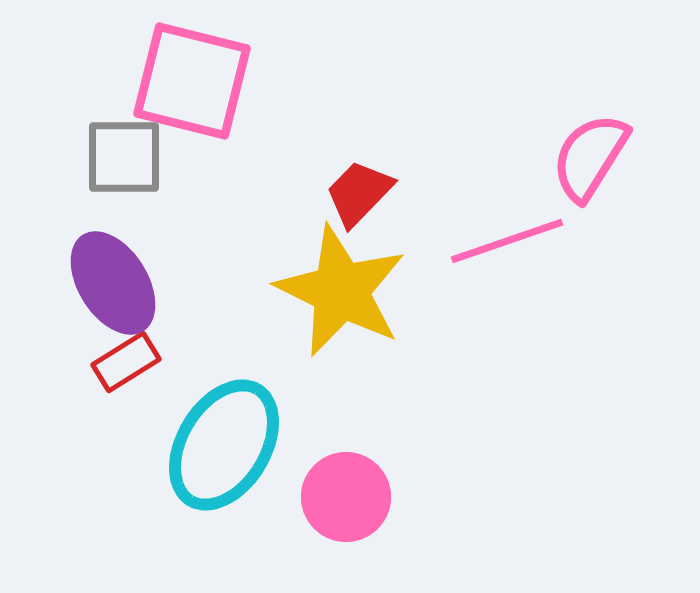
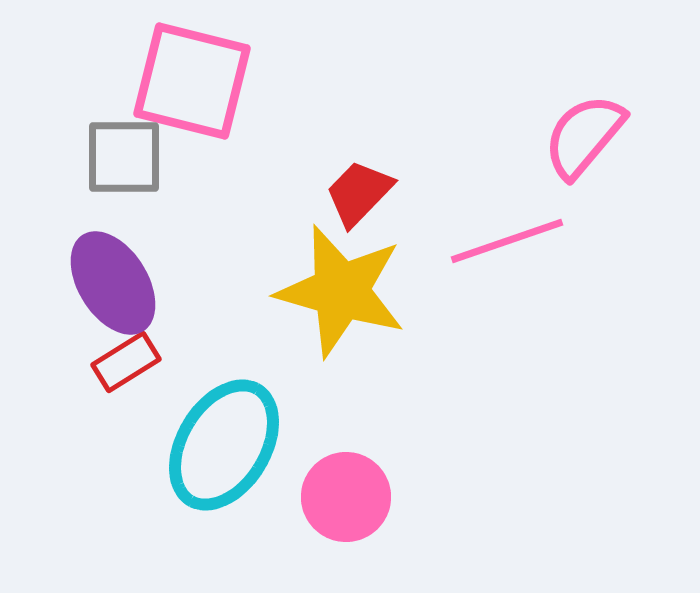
pink semicircle: moved 6 px left, 21 px up; rotated 8 degrees clockwise
yellow star: rotated 10 degrees counterclockwise
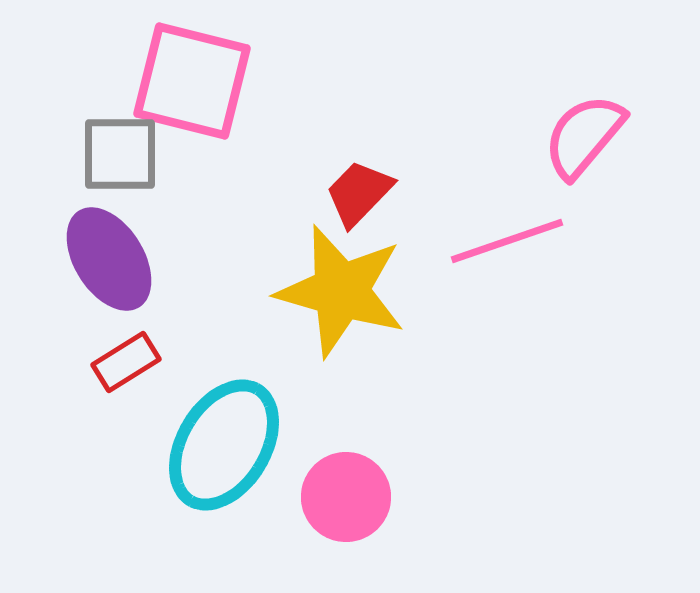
gray square: moved 4 px left, 3 px up
purple ellipse: moved 4 px left, 24 px up
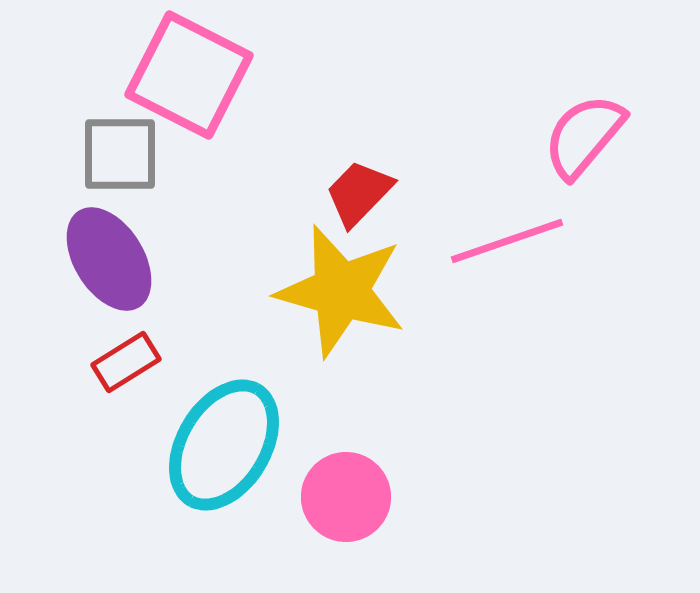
pink square: moved 3 px left, 6 px up; rotated 13 degrees clockwise
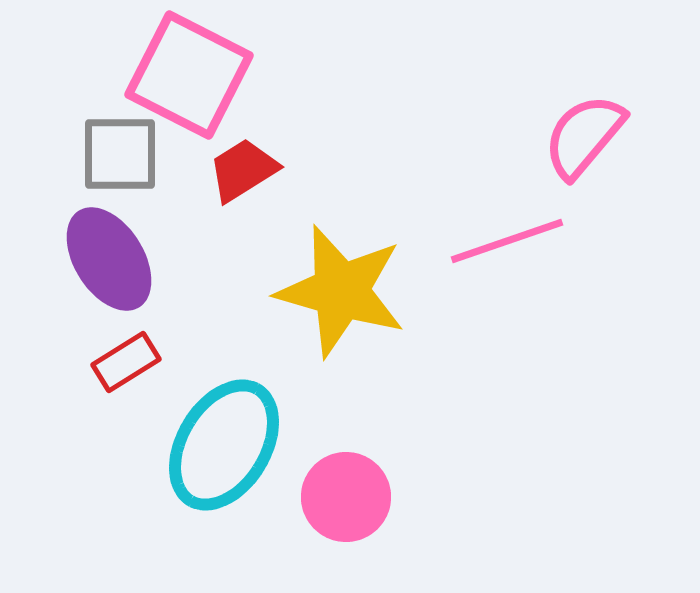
red trapezoid: moved 116 px left, 23 px up; rotated 14 degrees clockwise
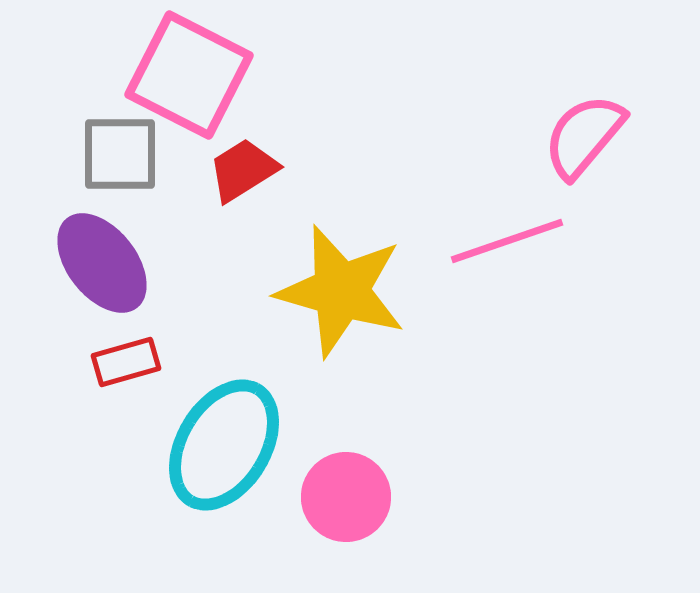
purple ellipse: moved 7 px left, 4 px down; rotated 6 degrees counterclockwise
red rectangle: rotated 16 degrees clockwise
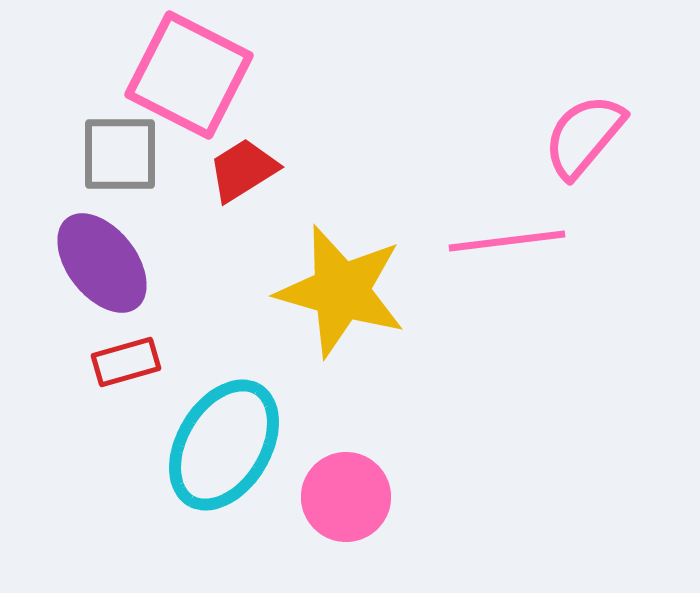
pink line: rotated 12 degrees clockwise
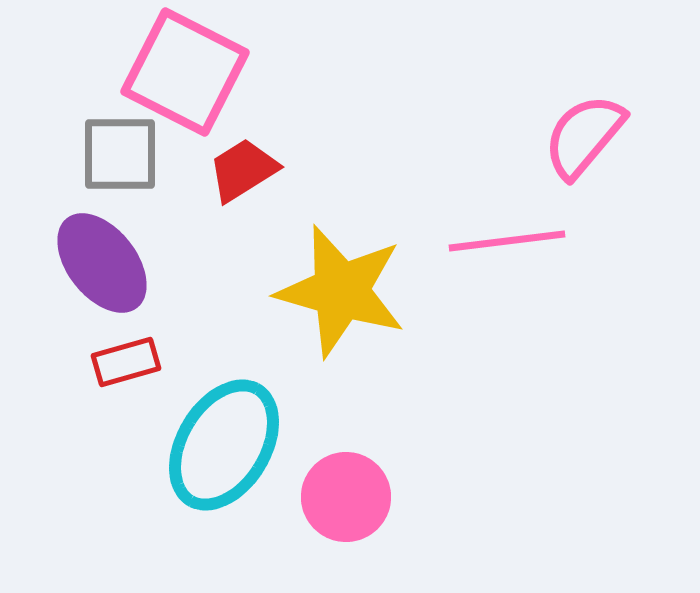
pink square: moved 4 px left, 3 px up
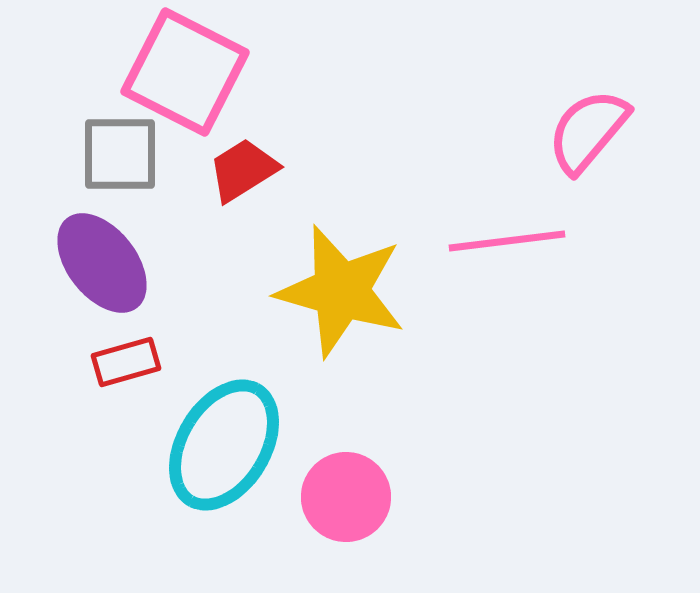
pink semicircle: moved 4 px right, 5 px up
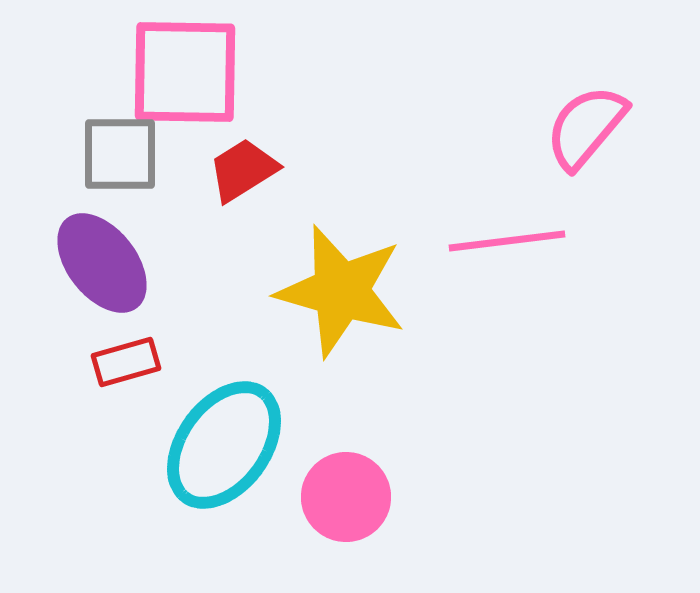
pink square: rotated 26 degrees counterclockwise
pink semicircle: moved 2 px left, 4 px up
cyan ellipse: rotated 5 degrees clockwise
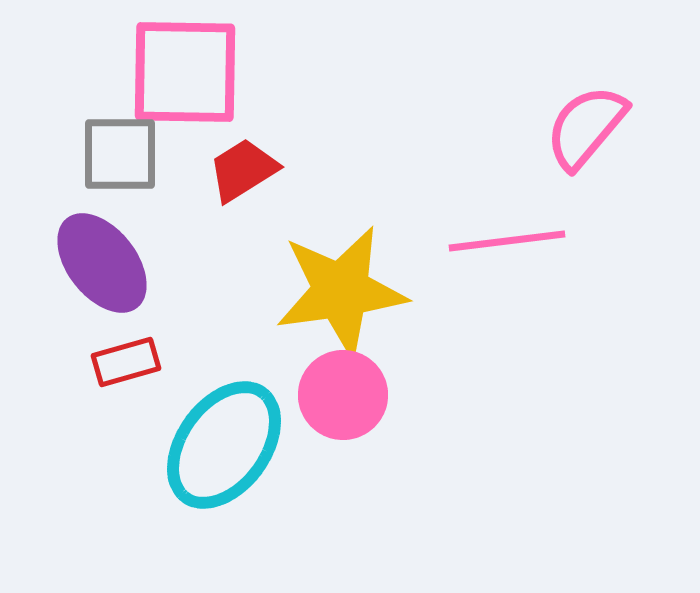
yellow star: rotated 24 degrees counterclockwise
pink circle: moved 3 px left, 102 px up
